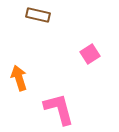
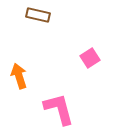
pink square: moved 4 px down
orange arrow: moved 2 px up
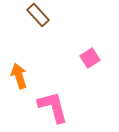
brown rectangle: rotated 35 degrees clockwise
pink L-shape: moved 6 px left, 2 px up
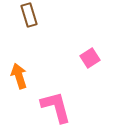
brown rectangle: moved 9 px left; rotated 25 degrees clockwise
pink L-shape: moved 3 px right
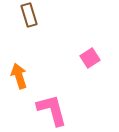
pink L-shape: moved 4 px left, 3 px down
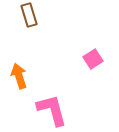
pink square: moved 3 px right, 1 px down
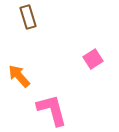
brown rectangle: moved 1 px left, 2 px down
orange arrow: rotated 25 degrees counterclockwise
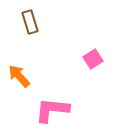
brown rectangle: moved 2 px right, 5 px down
pink L-shape: rotated 69 degrees counterclockwise
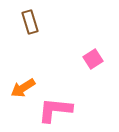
orange arrow: moved 4 px right, 12 px down; rotated 80 degrees counterclockwise
pink L-shape: moved 3 px right
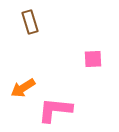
pink square: rotated 30 degrees clockwise
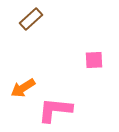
brown rectangle: moved 1 px right, 3 px up; rotated 65 degrees clockwise
pink square: moved 1 px right, 1 px down
